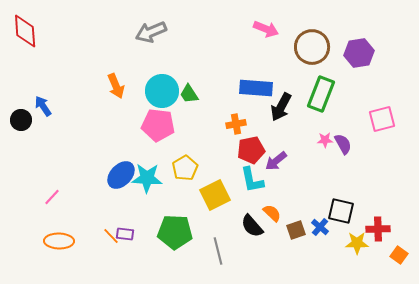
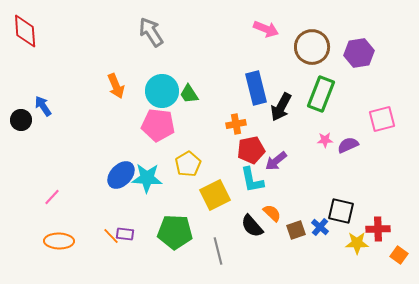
gray arrow: rotated 80 degrees clockwise
blue rectangle: rotated 72 degrees clockwise
purple semicircle: moved 5 px right, 1 px down; rotated 85 degrees counterclockwise
yellow pentagon: moved 3 px right, 4 px up
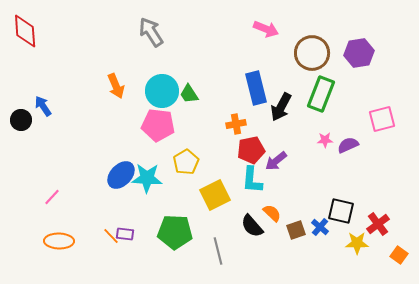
brown circle: moved 6 px down
yellow pentagon: moved 2 px left, 2 px up
cyan L-shape: rotated 16 degrees clockwise
red cross: moved 5 px up; rotated 35 degrees counterclockwise
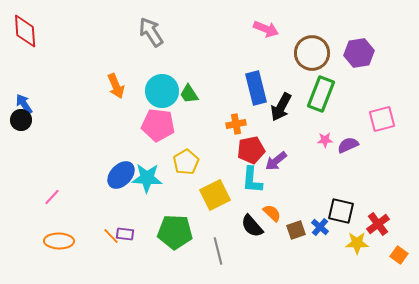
blue arrow: moved 19 px left, 2 px up
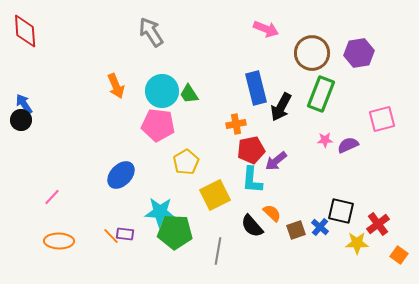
cyan star: moved 13 px right, 34 px down
gray line: rotated 24 degrees clockwise
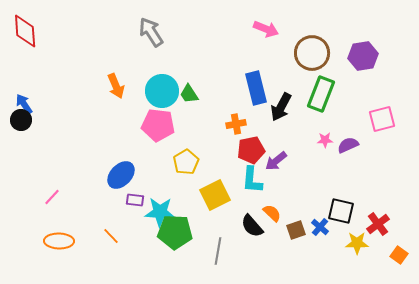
purple hexagon: moved 4 px right, 3 px down
purple rectangle: moved 10 px right, 34 px up
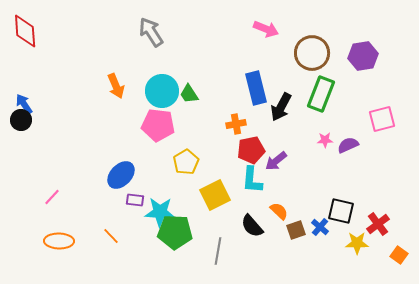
orange semicircle: moved 7 px right, 2 px up
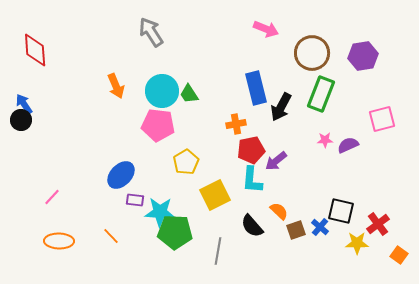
red diamond: moved 10 px right, 19 px down
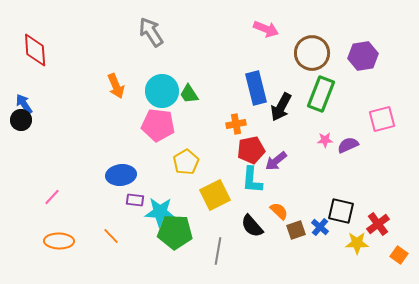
blue ellipse: rotated 40 degrees clockwise
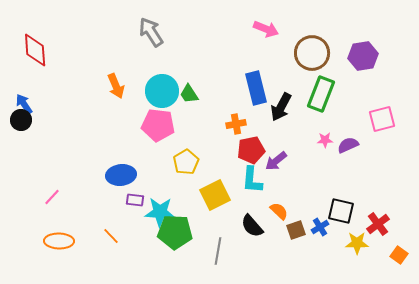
blue cross: rotated 18 degrees clockwise
